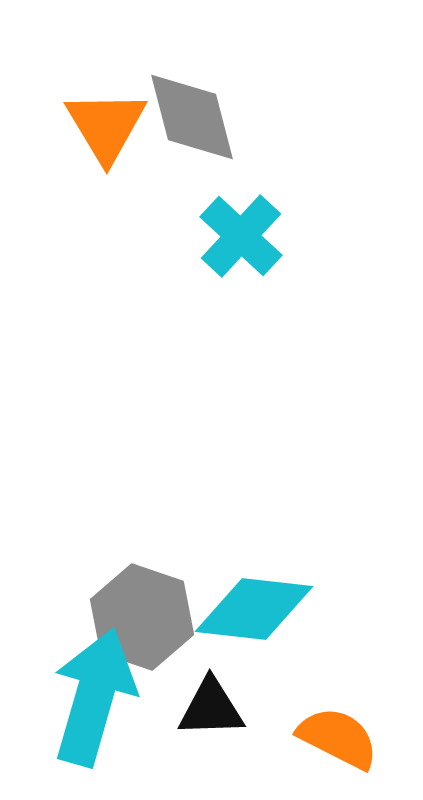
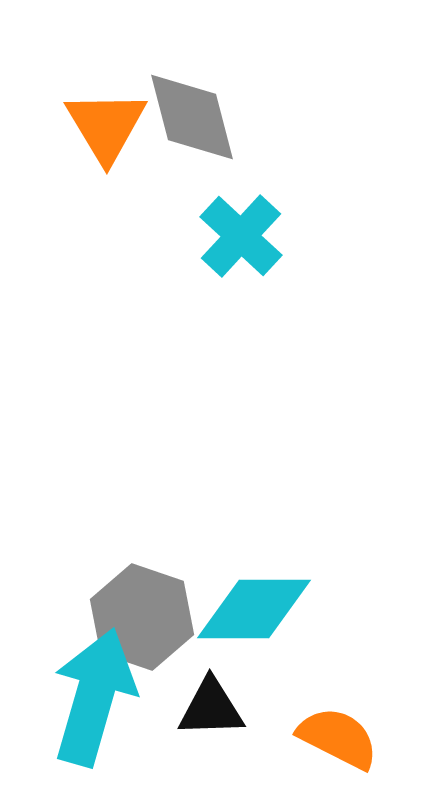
cyan diamond: rotated 6 degrees counterclockwise
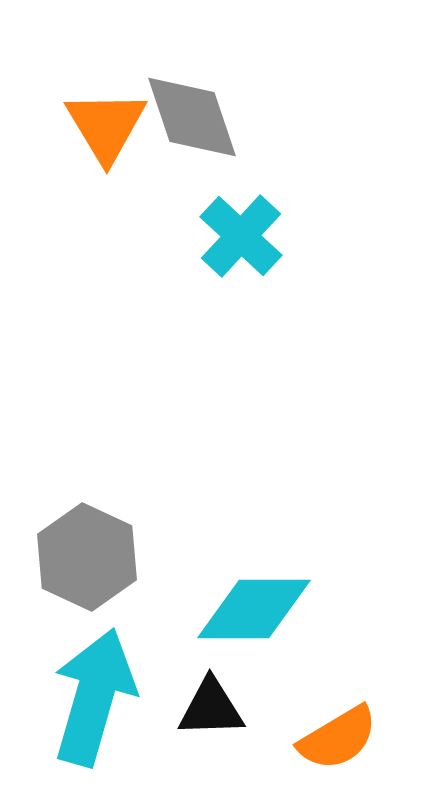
gray diamond: rotated 4 degrees counterclockwise
gray hexagon: moved 55 px left, 60 px up; rotated 6 degrees clockwise
orange semicircle: rotated 122 degrees clockwise
